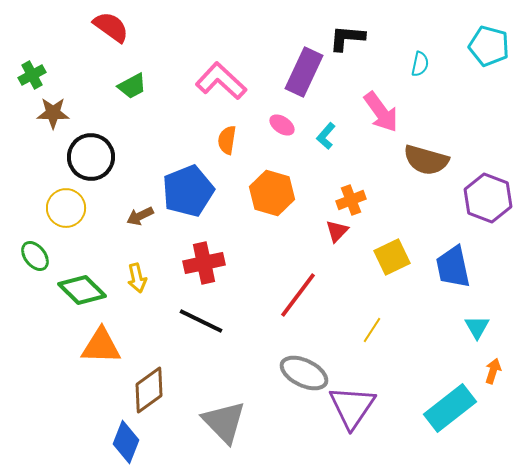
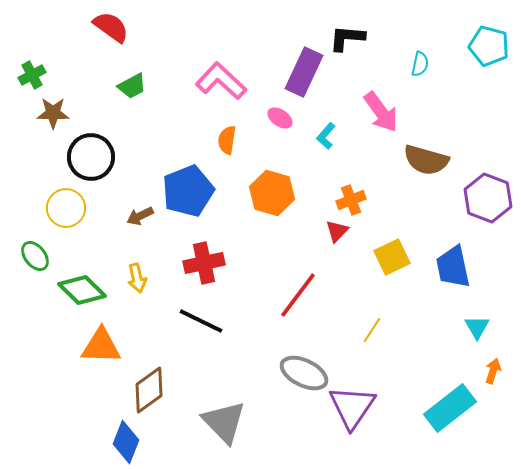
pink ellipse: moved 2 px left, 7 px up
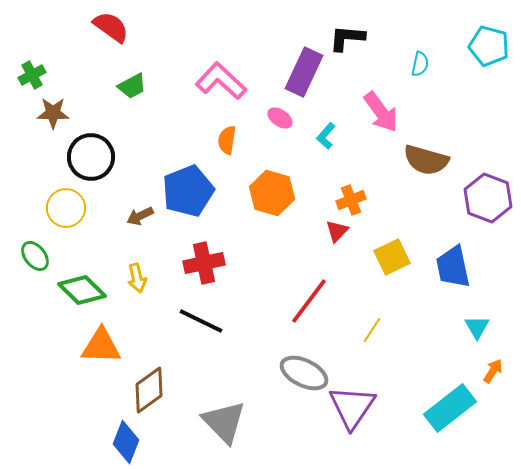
red line: moved 11 px right, 6 px down
orange arrow: rotated 15 degrees clockwise
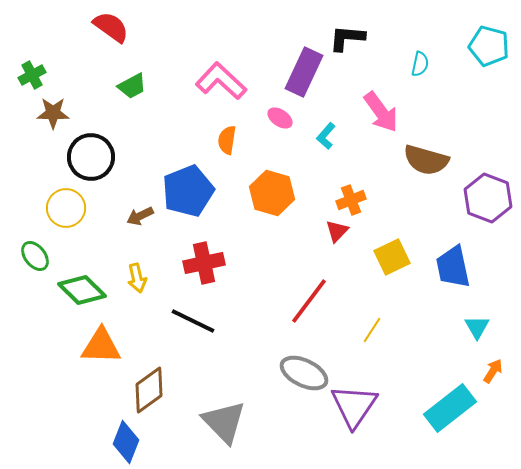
black line: moved 8 px left
purple triangle: moved 2 px right, 1 px up
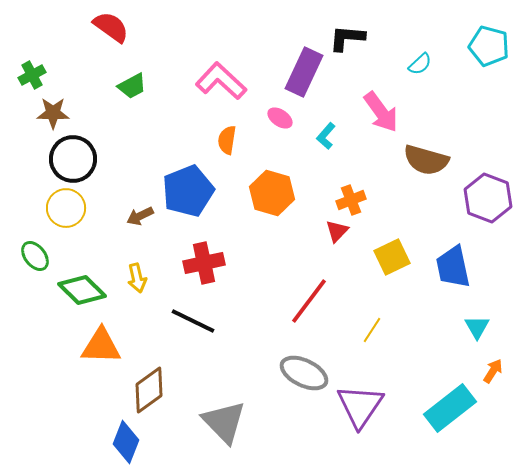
cyan semicircle: rotated 35 degrees clockwise
black circle: moved 18 px left, 2 px down
purple triangle: moved 6 px right
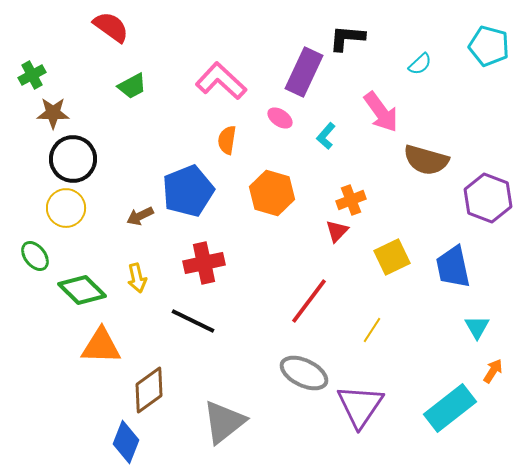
gray triangle: rotated 36 degrees clockwise
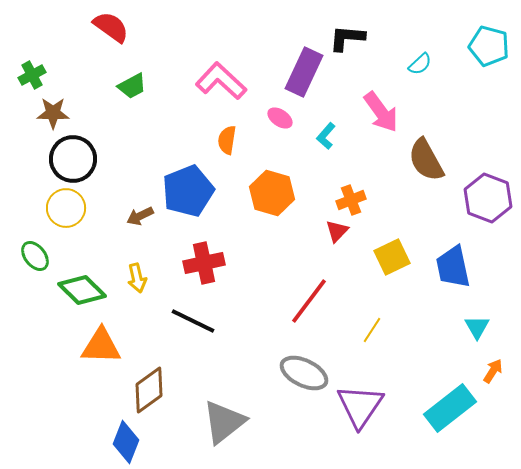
brown semicircle: rotated 45 degrees clockwise
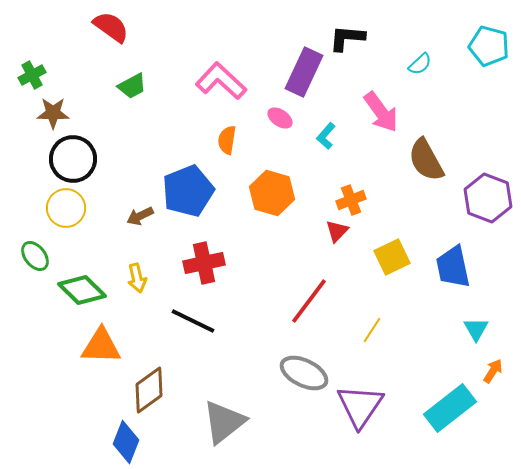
cyan triangle: moved 1 px left, 2 px down
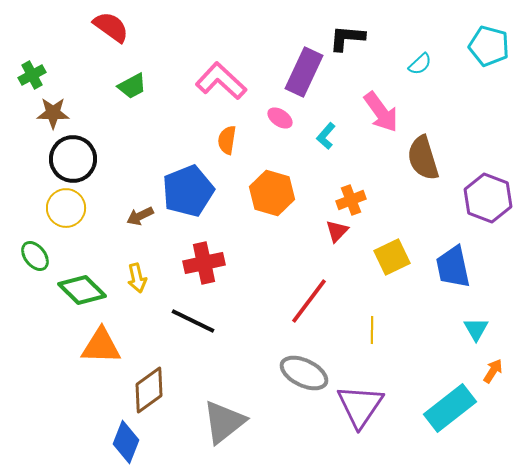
brown semicircle: moved 3 px left, 2 px up; rotated 12 degrees clockwise
yellow line: rotated 32 degrees counterclockwise
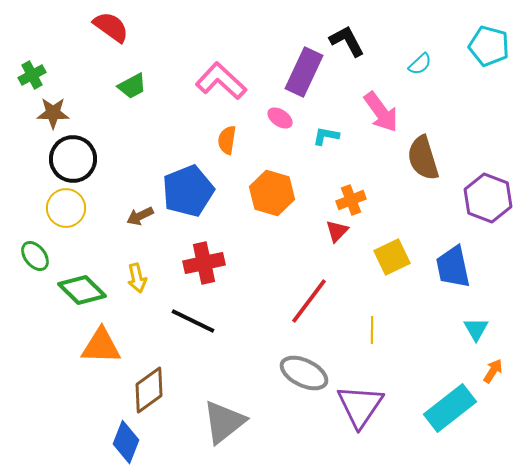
black L-shape: moved 3 px down; rotated 57 degrees clockwise
cyan L-shape: rotated 60 degrees clockwise
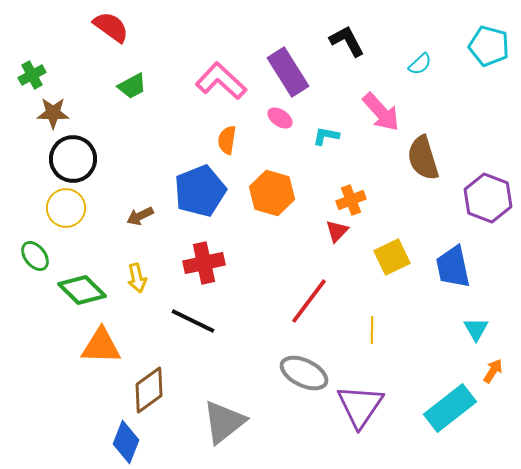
purple rectangle: moved 16 px left; rotated 57 degrees counterclockwise
pink arrow: rotated 6 degrees counterclockwise
blue pentagon: moved 12 px right
